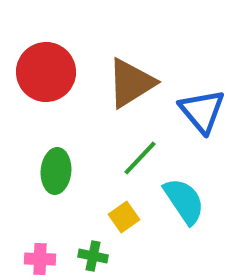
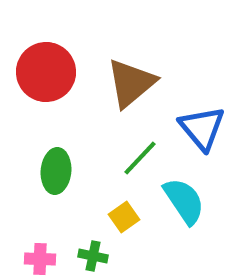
brown triangle: rotated 8 degrees counterclockwise
blue triangle: moved 17 px down
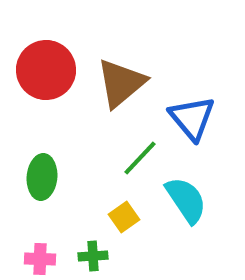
red circle: moved 2 px up
brown triangle: moved 10 px left
blue triangle: moved 10 px left, 10 px up
green ellipse: moved 14 px left, 6 px down
cyan semicircle: moved 2 px right, 1 px up
green cross: rotated 16 degrees counterclockwise
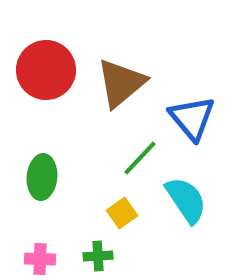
yellow square: moved 2 px left, 4 px up
green cross: moved 5 px right
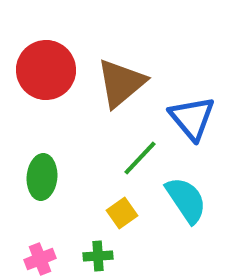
pink cross: rotated 24 degrees counterclockwise
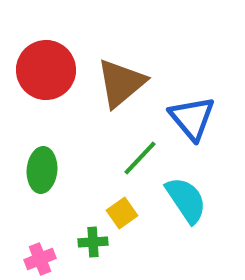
green ellipse: moved 7 px up
green cross: moved 5 px left, 14 px up
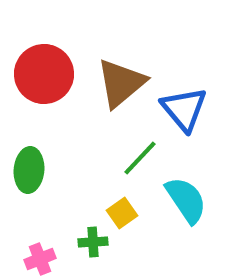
red circle: moved 2 px left, 4 px down
blue triangle: moved 8 px left, 9 px up
green ellipse: moved 13 px left
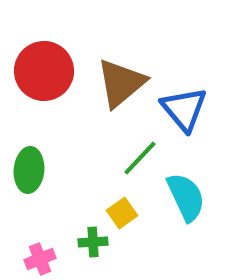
red circle: moved 3 px up
cyan semicircle: moved 3 px up; rotated 9 degrees clockwise
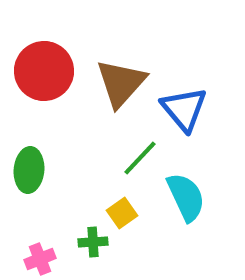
brown triangle: rotated 8 degrees counterclockwise
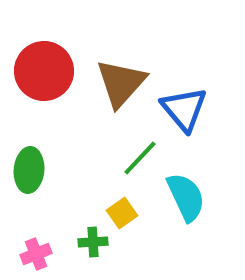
pink cross: moved 4 px left, 5 px up
